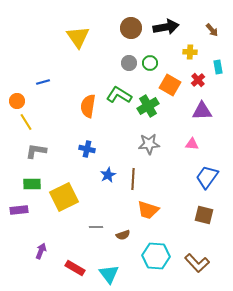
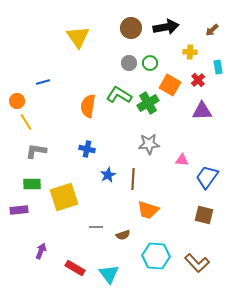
brown arrow: rotated 88 degrees clockwise
green cross: moved 3 px up
pink triangle: moved 10 px left, 16 px down
yellow square: rotated 8 degrees clockwise
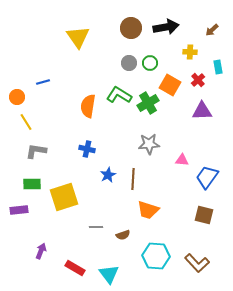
orange circle: moved 4 px up
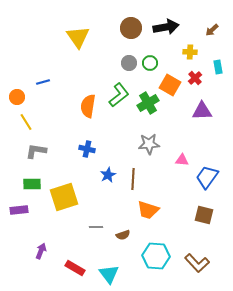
red cross: moved 3 px left, 2 px up
green L-shape: rotated 110 degrees clockwise
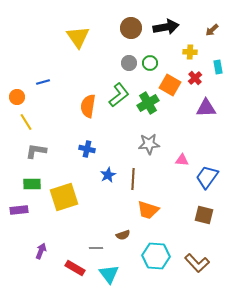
purple triangle: moved 4 px right, 3 px up
gray line: moved 21 px down
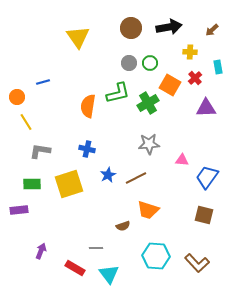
black arrow: moved 3 px right
green L-shape: moved 1 px left, 2 px up; rotated 25 degrees clockwise
gray L-shape: moved 4 px right
brown line: moved 3 px right, 1 px up; rotated 60 degrees clockwise
yellow square: moved 5 px right, 13 px up
brown semicircle: moved 9 px up
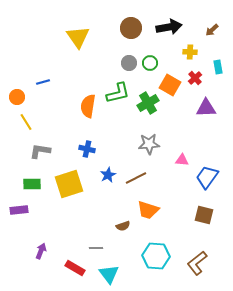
brown L-shape: rotated 95 degrees clockwise
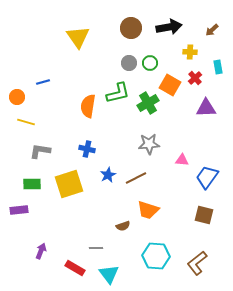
yellow line: rotated 42 degrees counterclockwise
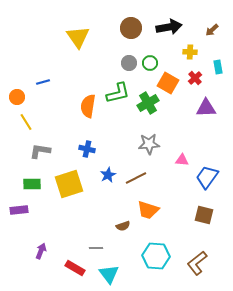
orange square: moved 2 px left, 2 px up
yellow line: rotated 42 degrees clockwise
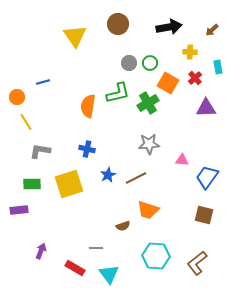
brown circle: moved 13 px left, 4 px up
yellow triangle: moved 3 px left, 1 px up
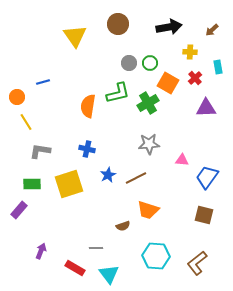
purple rectangle: rotated 42 degrees counterclockwise
